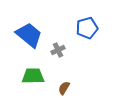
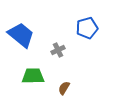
blue trapezoid: moved 8 px left
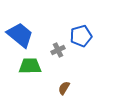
blue pentagon: moved 6 px left, 8 px down
blue trapezoid: moved 1 px left
green trapezoid: moved 3 px left, 10 px up
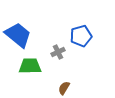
blue trapezoid: moved 2 px left
gray cross: moved 2 px down
